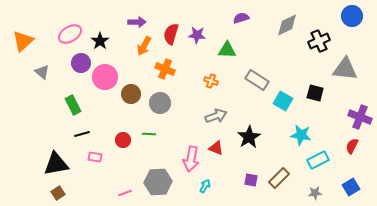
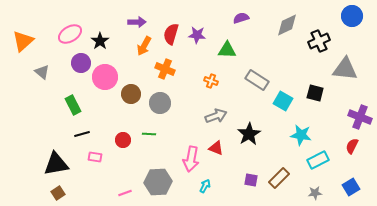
black star at (249, 137): moved 3 px up
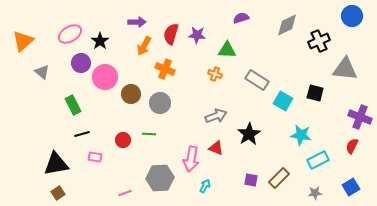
orange cross at (211, 81): moved 4 px right, 7 px up
gray hexagon at (158, 182): moved 2 px right, 4 px up
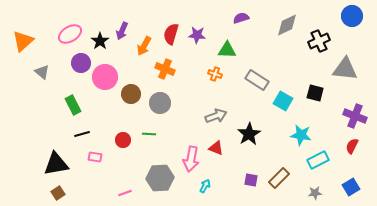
purple arrow at (137, 22): moved 15 px left, 9 px down; rotated 114 degrees clockwise
purple cross at (360, 117): moved 5 px left, 1 px up
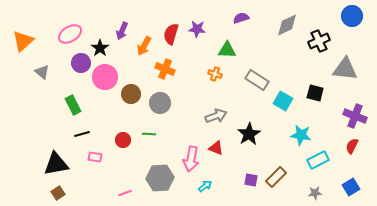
purple star at (197, 35): moved 6 px up
black star at (100, 41): moved 7 px down
brown rectangle at (279, 178): moved 3 px left, 1 px up
cyan arrow at (205, 186): rotated 24 degrees clockwise
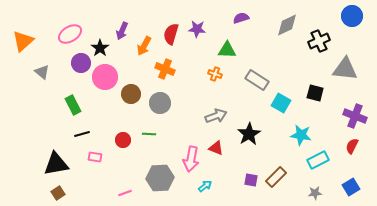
cyan square at (283, 101): moved 2 px left, 2 px down
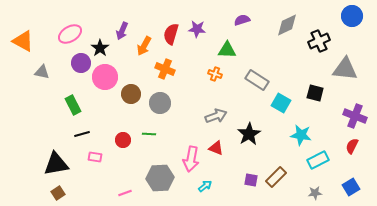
purple semicircle at (241, 18): moved 1 px right, 2 px down
orange triangle at (23, 41): rotated 50 degrees counterclockwise
gray triangle at (42, 72): rotated 28 degrees counterclockwise
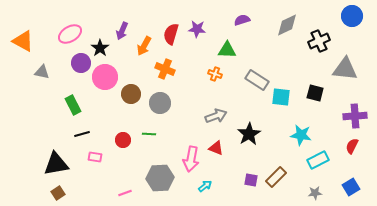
cyan square at (281, 103): moved 6 px up; rotated 24 degrees counterclockwise
purple cross at (355, 116): rotated 25 degrees counterclockwise
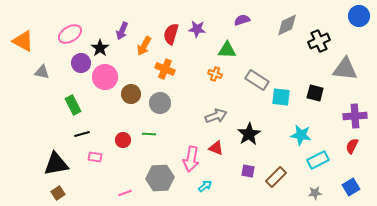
blue circle at (352, 16): moved 7 px right
purple square at (251, 180): moved 3 px left, 9 px up
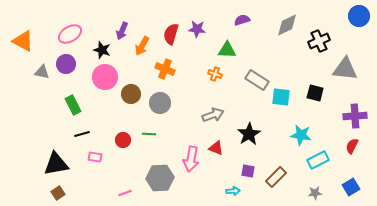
orange arrow at (144, 46): moved 2 px left
black star at (100, 48): moved 2 px right, 2 px down; rotated 18 degrees counterclockwise
purple circle at (81, 63): moved 15 px left, 1 px down
gray arrow at (216, 116): moved 3 px left, 1 px up
cyan arrow at (205, 186): moved 28 px right, 5 px down; rotated 32 degrees clockwise
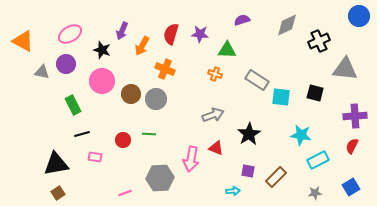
purple star at (197, 29): moved 3 px right, 5 px down
pink circle at (105, 77): moved 3 px left, 4 px down
gray circle at (160, 103): moved 4 px left, 4 px up
